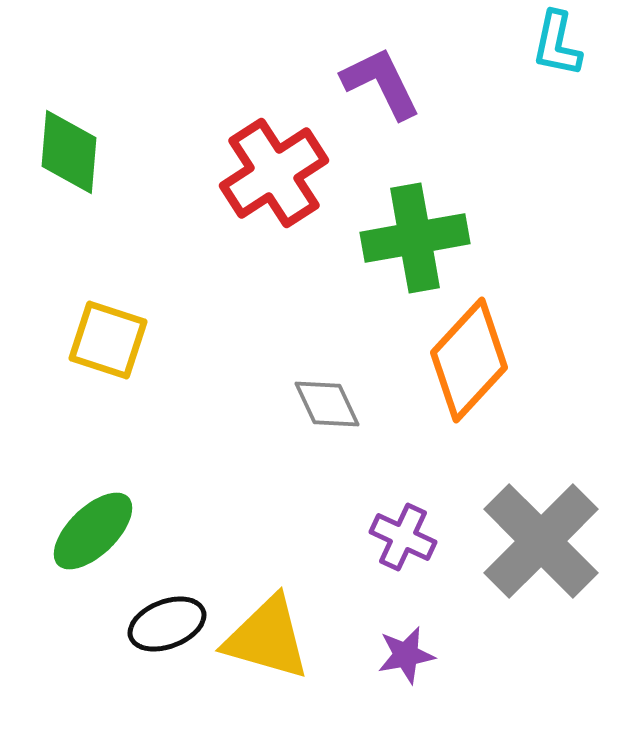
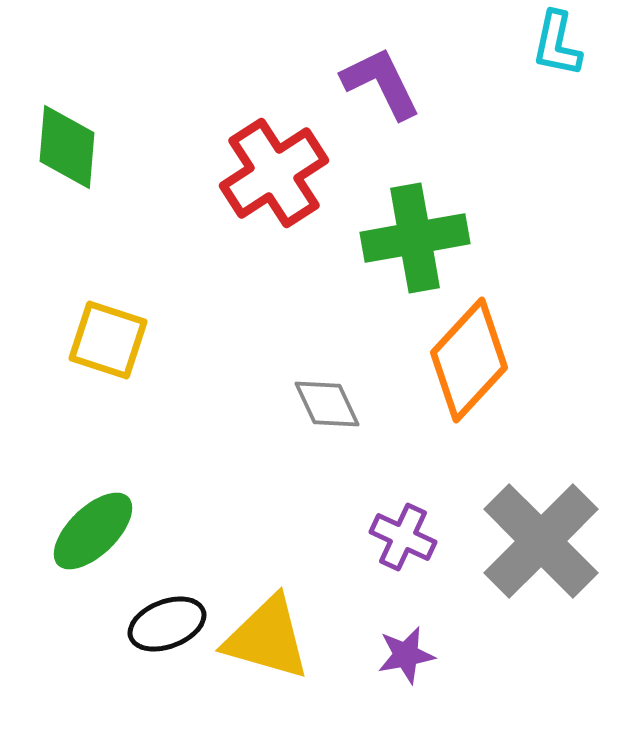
green diamond: moved 2 px left, 5 px up
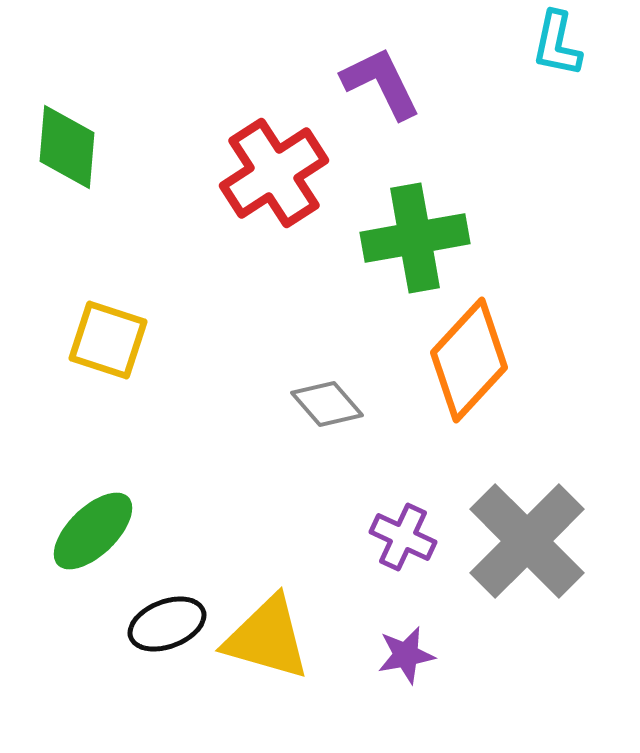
gray diamond: rotated 16 degrees counterclockwise
gray cross: moved 14 px left
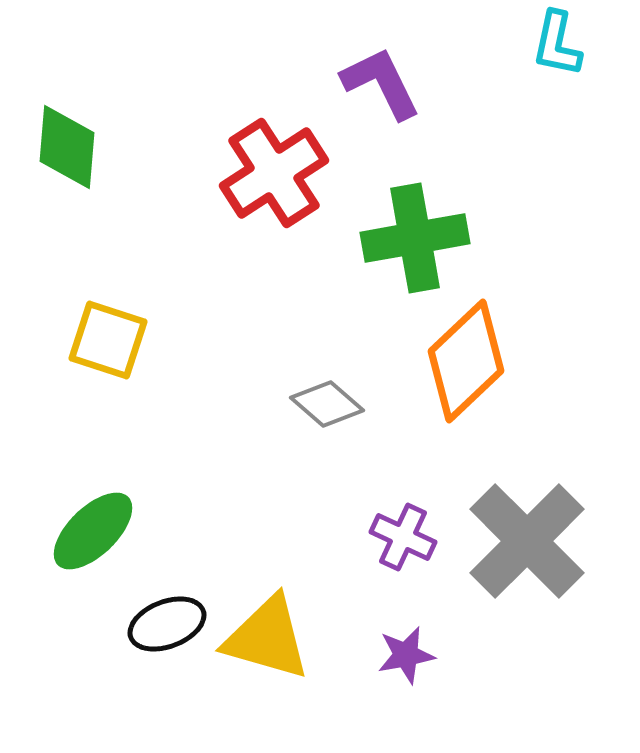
orange diamond: moved 3 px left, 1 px down; rotated 4 degrees clockwise
gray diamond: rotated 8 degrees counterclockwise
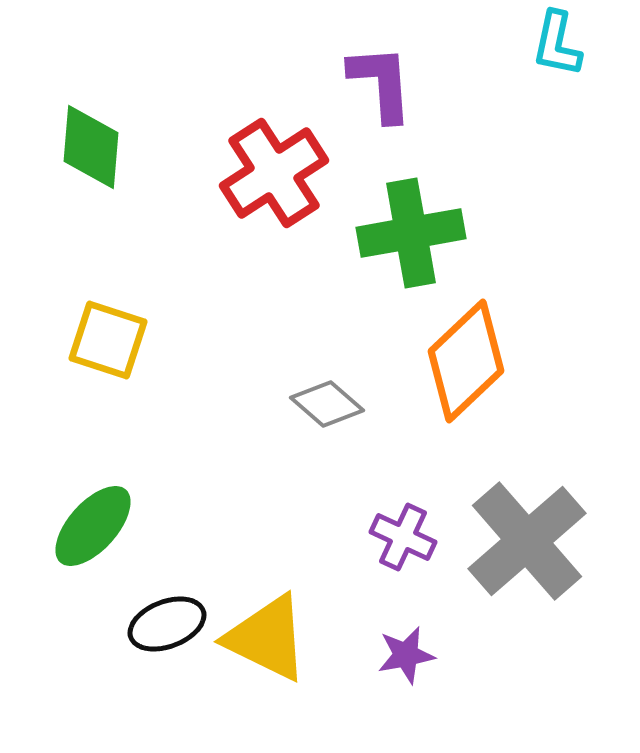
purple L-shape: rotated 22 degrees clockwise
green diamond: moved 24 px right
green cross: moved 4 px left, 5 px up
green ellipse: moved 5 px up; rotated 4 degrees counterclockwise
gray cross: rotated 4 degrees clockwise
yellow triangle: rotated 10 degrees clockwise
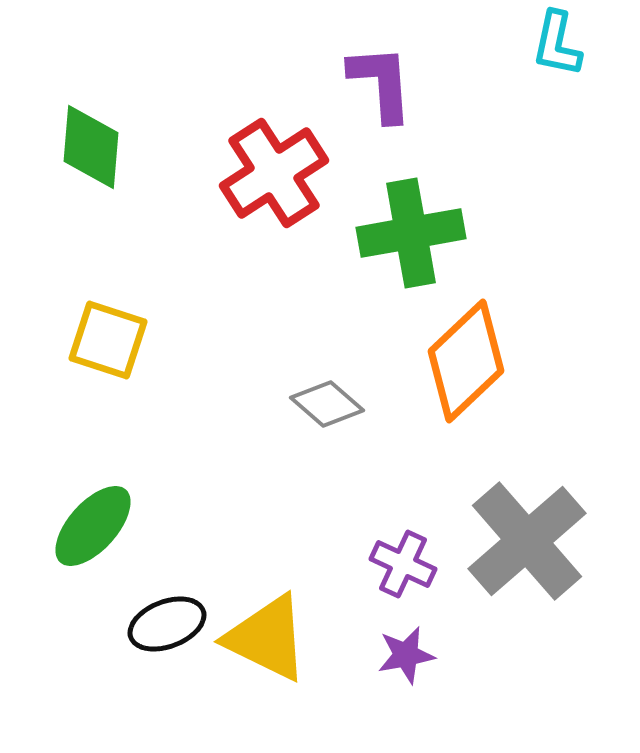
purple cross: moved 27 px down
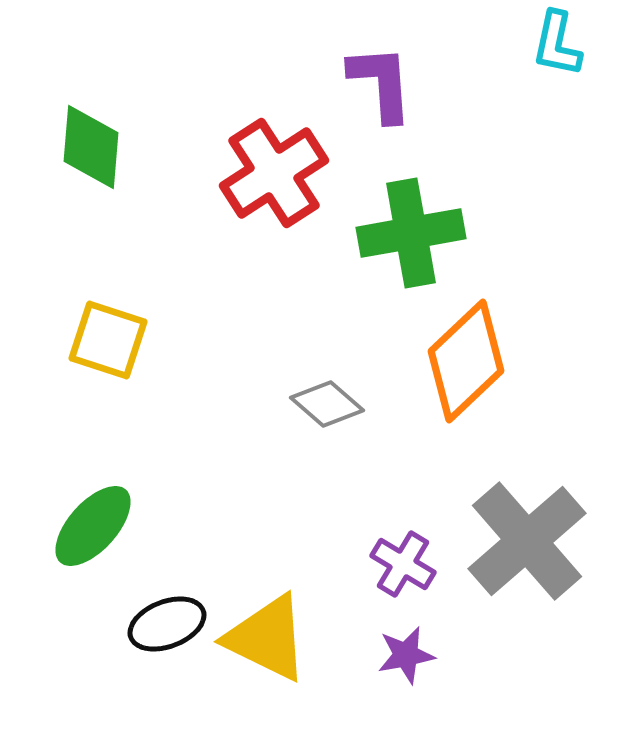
purple cross: rotated 6 degrees clockwise
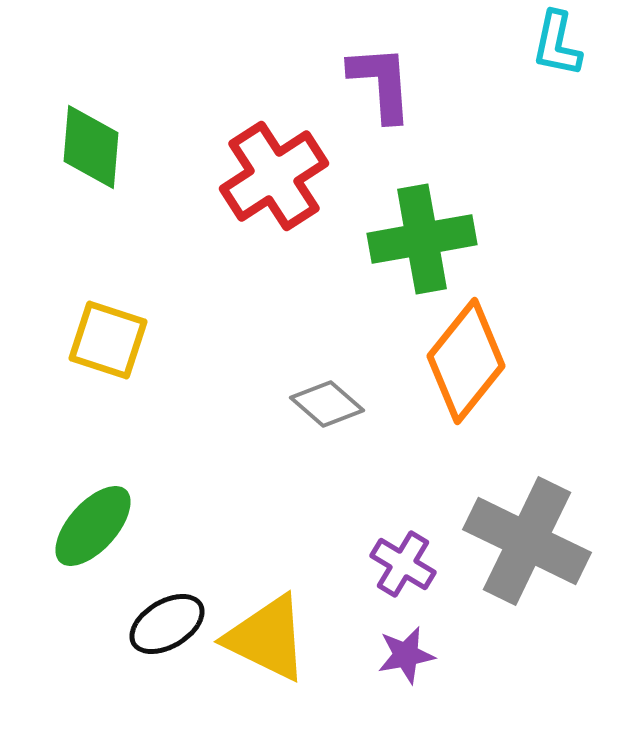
red cross: moved 3 px down
green cross: moved 11 px right, 6 px down
orange diamond: rotated 8 degrees counterclockwise
gray cross: rotated 23 degrees counterclockwise
black ellipse: rotated 10 degrees counterclockwise
